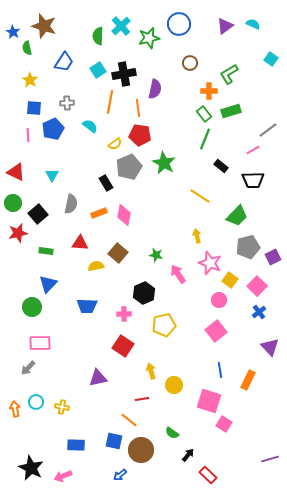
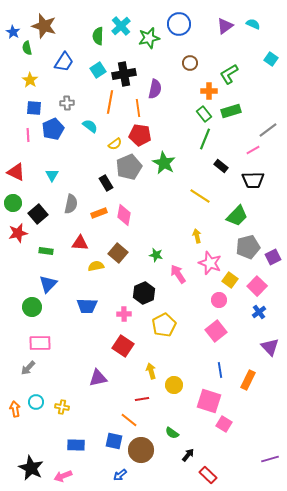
yellow pentagon at (164, 325): rotated 15 degrees counterclockwise
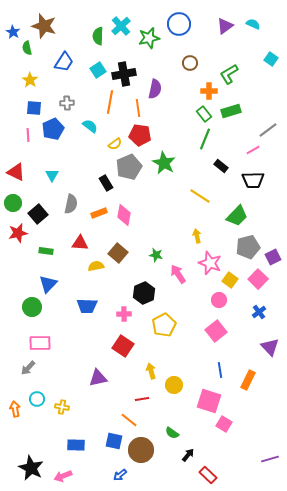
pink square at (257, 286): moved 1 px right, 7 px up
cyan circle at (36, 402): moved 1 px right, 3 px up
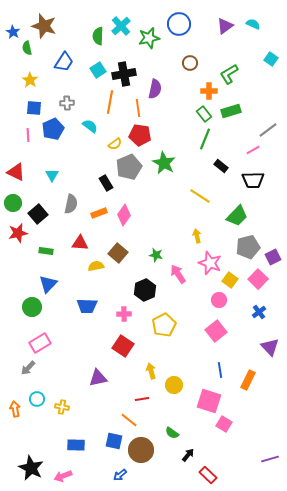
pink diamond at (124, 215): rotated 25 degrees clockwise
black hexagon at (144, 293): moved 1 px right, 3 px up
pink rectangle at (40, 343): rotated 30 degrees counterclockwise
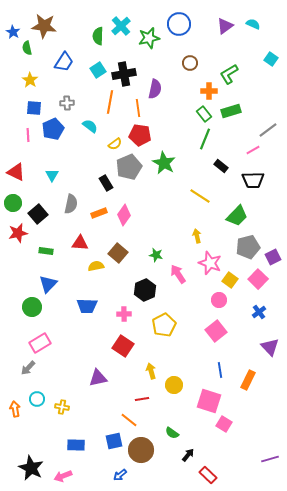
brown star at (44, 26): rotated 10 degrees counterclockwise
blue square at (114, 441): rotated 24 degrees counterclockwise
